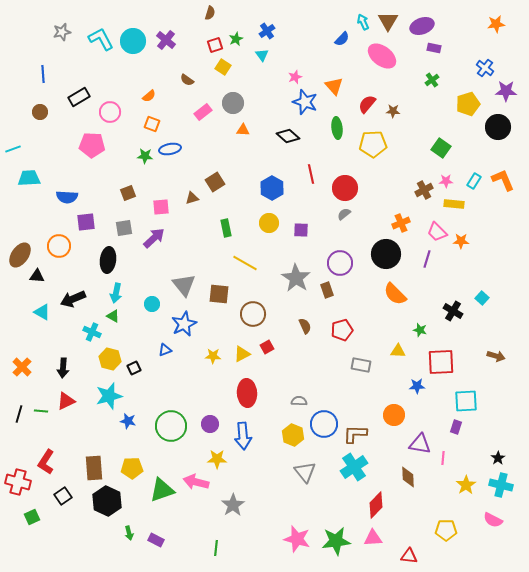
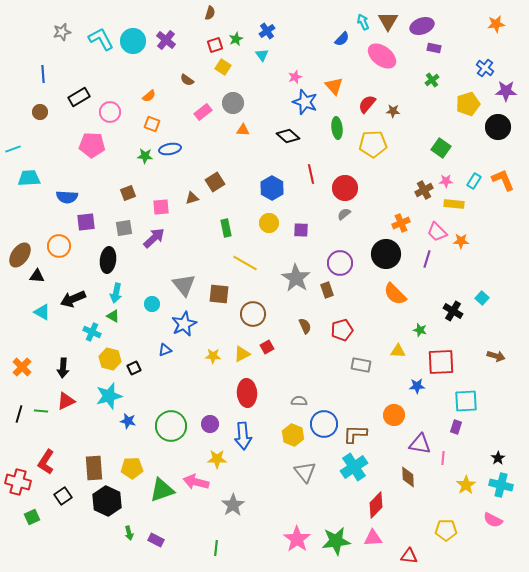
pink star at (297, 539): rotated 20 degrees clockwise
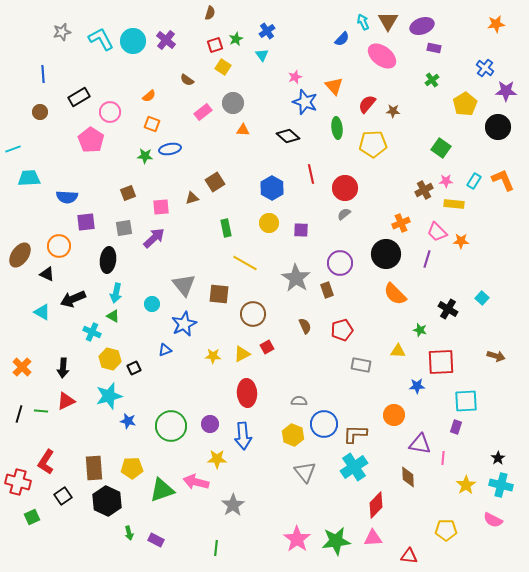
yellow pentagon at (468, 104): moved 3 px left; rotated 15 degrees counterclockwise
pink pentagon at (92, 145): moved 1 px left, 5 px up; rotated 30 degrees clockwise
black triangle at (37, 276): moved 10 px right, 2 px up; rotated 21 degrees clockwise
black cross at (453, 311): moved 5 px left, 2 px up
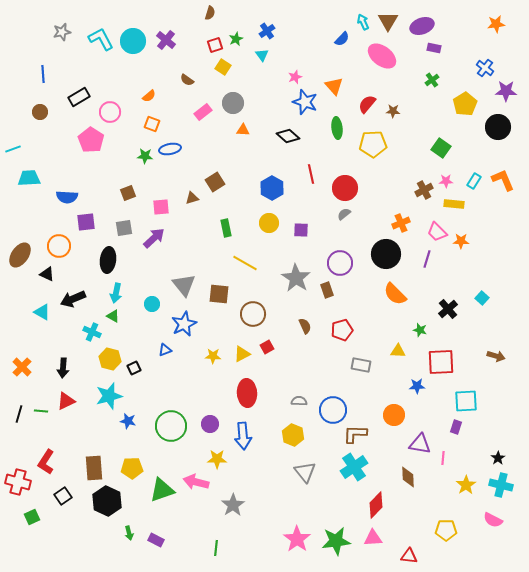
black cross at (448, 309): rotated 18 degrees clockwise
blue circle at (324, 424): moved 9 px right, 14 px up
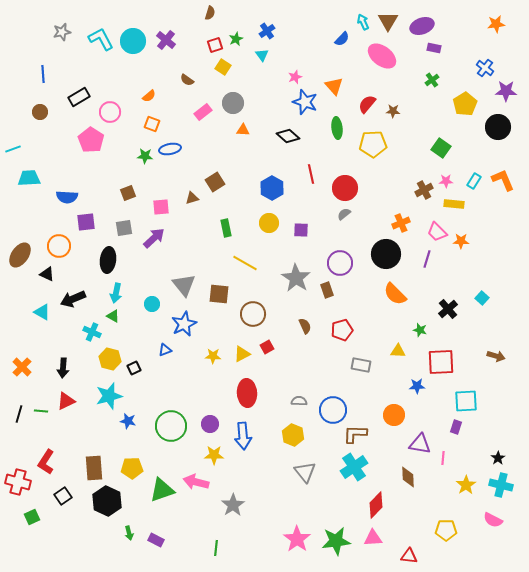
yellow star at (217, 459): moved 3 px left, 4 px up
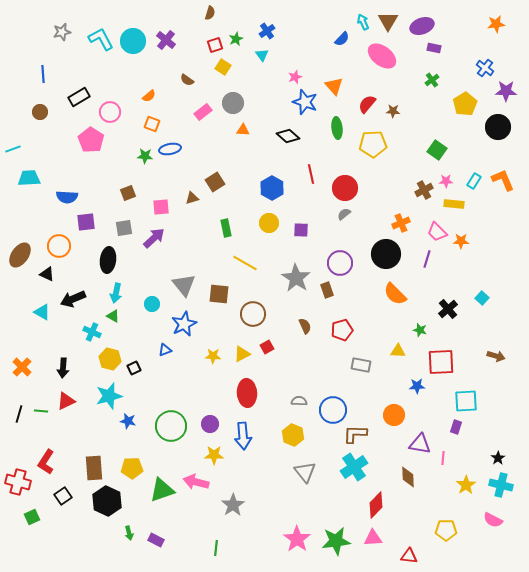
green square at (441, 148): moved 4 px left, 2 px down
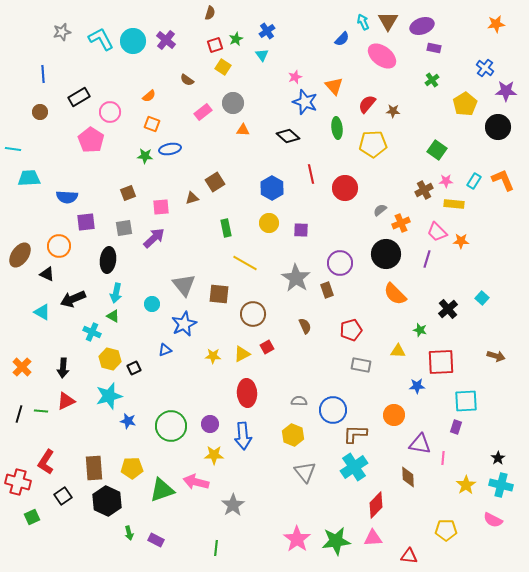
cyan line at (13, 149): rotated 28 degrees clockwise
gray semicircle at (344, 214): moved 36 px right, 4 px up
red pentagon at (342, 330): moved 9 px right
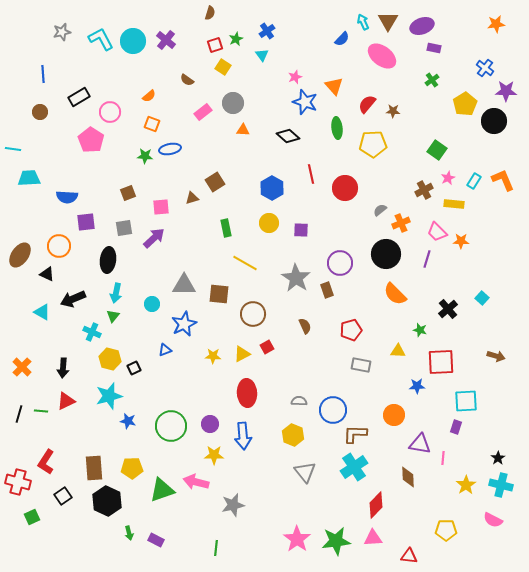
black circle at (498, 127): moved 4 px left, 6 px up
pink star at (446, 181): moved 2 px right, 3 px up; rotated 24 degrees counterclockwise
gray triangle at (184, 285): rotated 50 degrees counterclockwise
green triangle at (113, 316): rotated 40 degrees clockwise
gray star at (233, 505): rotated 20 degrees clockwise
